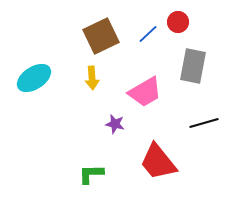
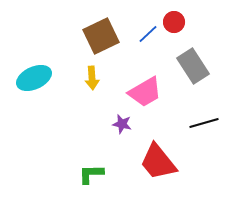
red circle: moved 4 px left
gray rectangle: rotated 44 degrees counterclockwise
cyan ellipse: rotated 8 degrees clockwise
purple star: moved 7 px right
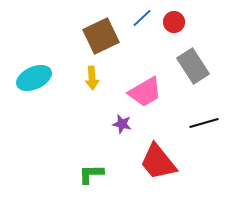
blue line: moved 6 px left, 16 px up
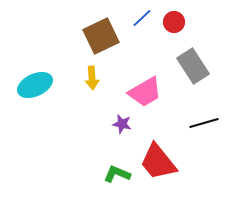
cyan ellipse: moved 1 px right, 7 px down
green L-shape: moved 26 px right; rotated 24 degrees clockwise
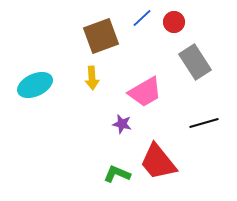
brown square: rotated 6 degrees clockwise
gray rectangle: moved 2 px right, 4 px up
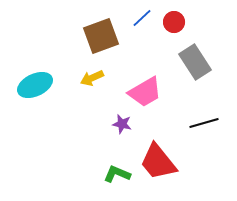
yellow arrow: rotated 70 degrees clockwise
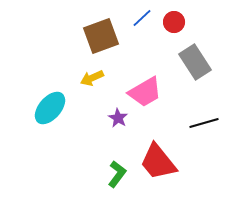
cyan ellipse: moved 15 px right, 23 px down; rotated 24 degrees counterclockwise
purple star: moved 4 px left, 6 px up; rotated 18 degrees clockwise
green L-shape: rotated 104 degrees clockwise
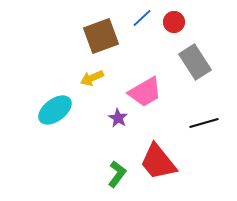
cyan ellipse: moved 5 px right, 2 px down; rotated 12 degrees clockwise
